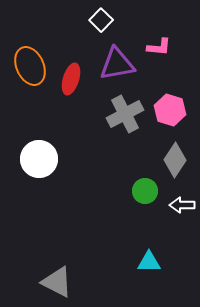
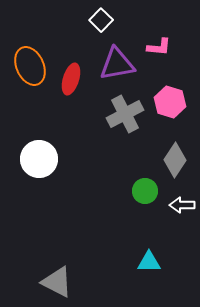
pink hexagon: moved 8 px up
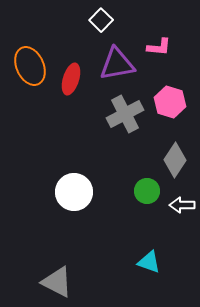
white circle: moved 35 px right, 33 px down
green circle: moved 2 px right
cyan triangle: rotated 20 degrees clockwise
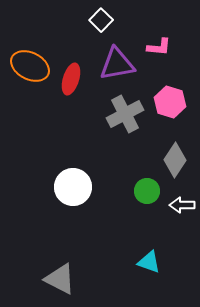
orange ellipse: rotated 39 degrees counterclockwise
white circle: moved 1 px left, 5 px up
gray triangle: moved 3 px right, 3 px up
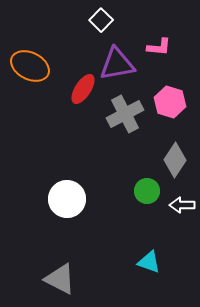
red ellipse: moved 12 px right, 10 px down; rotated 16 degrees clockwise
white circle: moved 6 px left, 12 px down
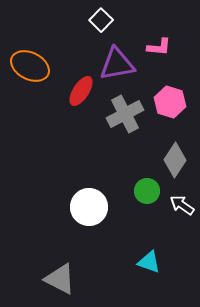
red ellipse: moved 2 px left, 2 px down
white circle: moved 22 px right, 8 px down
white arrow: rotated 35 degrees clockwise
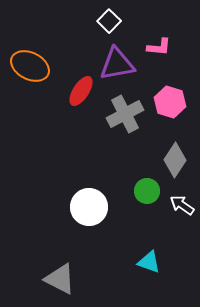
white square: moved 8 px right, 1 px down
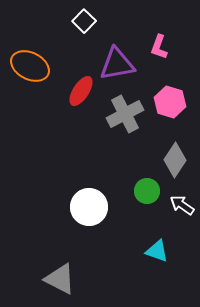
white square: moved 25 px left
pink L-shape: rotated 105 degrees clockwise
cyan triangle: moved 8 px right, 11 px up
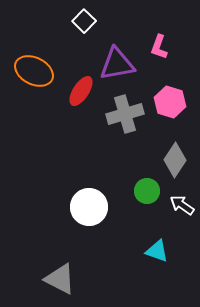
orange ellipse: moved 4 px right, 5 px down
gray cross: rotated 12 degrees clockwise
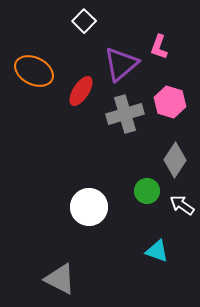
purple triangle: moved 4 px right; rotated 30 degrees counterclockwise
